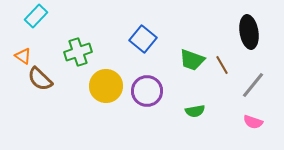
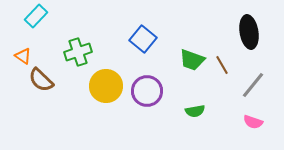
brown semicircle: moved 1 px right, 1 px down
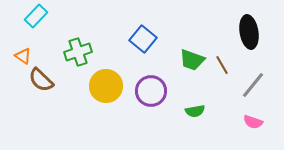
purple circle: moved 4 px right
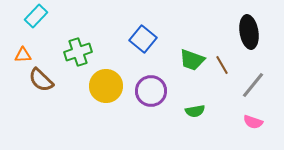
orange triangle: moved 1 px up; rotated 36 degrees counterclockwise
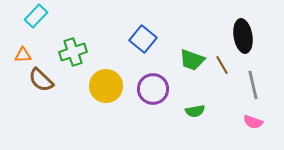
black ellipse: moved 6 px left, 4 px down
green cross: moved 5 px left
gray line: rotated 52 degrees counterclockwise
purple circle: moved 2 px right, 2 px up
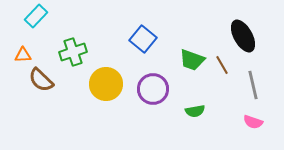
black ellipse: rotated 20 degrees counterclockwise
yellow circle: moved 2 px up
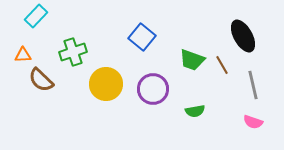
blue square: moved 1 px left, 2 px up
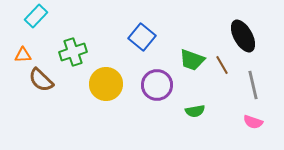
purple circle: moved 4 px right, 4 px up
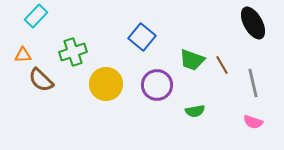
black ellipse: moved 10 px right, 13 px up
gray line: moved 2 px up
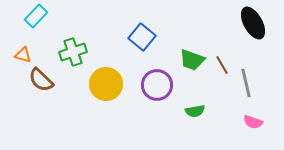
orange triangle: rotated 18 degrees clockwise
gray line: moved 7 px left
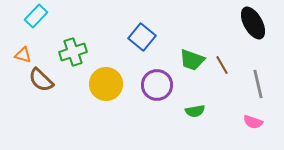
gray line: moved 12 px right, 1 px down
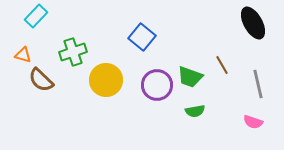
green trapezoid: moved 2 px left, 17 px down
yellow circle: moved 4 px up
